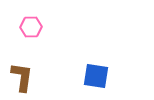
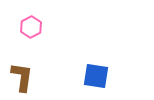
pink hexagon: rotated 25 degrees counterclockwise
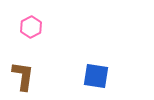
brown L-shape: moved 1 px right, 1 px up
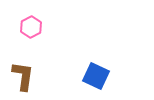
blue square: rotated 16 degrees clockwise
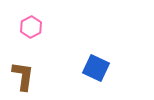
blue square: moved 8 px up
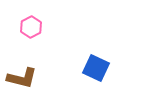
brown L-shape: moved 1 px left, 2 px down; rotated 96 degrees clockwise
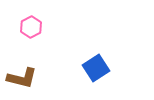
blue square: rotated 32 degrees clockwise
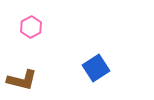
brown L-shape: moved 2 px down
